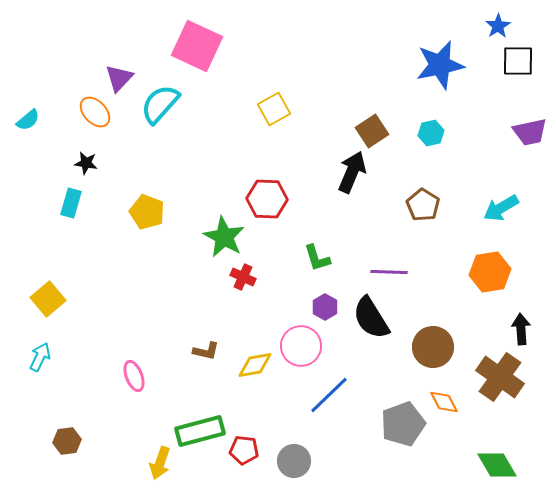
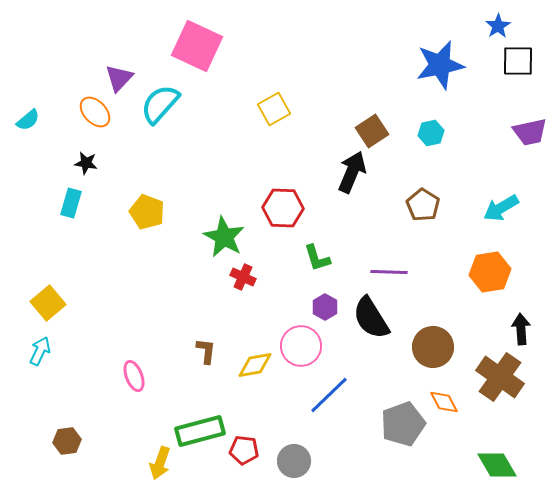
red hexagon at (267, 199): moved 16 px right, 9 px down
yellow square at (48, 299): moved 4 px down
brown L-shape at (206, 351): rotated 96 degrees counterclockwise
cyan arrow at (40, 357): moved 6 px up
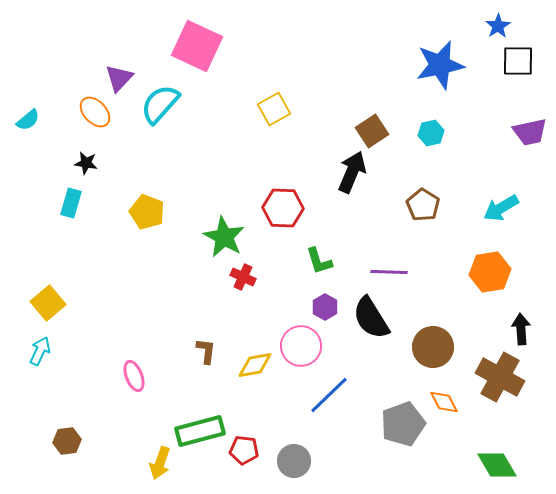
green L-shape at (317, 258): moved 2 px right, 3 px down
brown cross at (500, 377): rotated 6 degrees counterclockwise
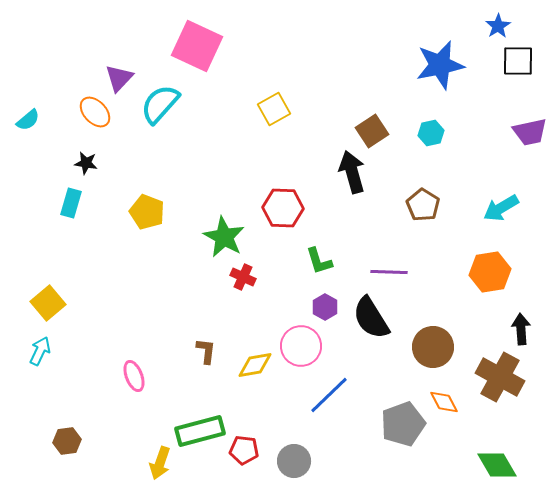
black arrow at (352, 172): rotated 39 degrees counterclockwise
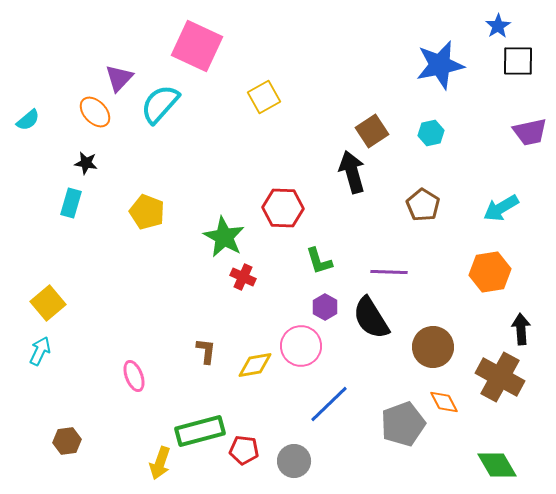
yellow square at (274, 109): moved 10 px left, 12 px up
blue line at (329, 395): moved 9 px down
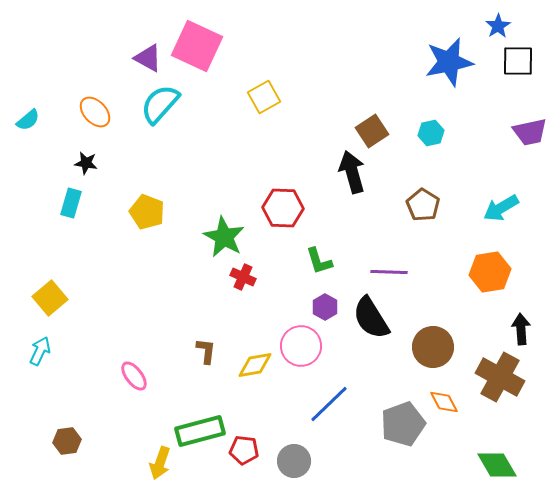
blue star at (440, 65): moved 9 px right, 3 px up
purple triangle at (119, 78): moved 29 px right, 20 px up; rotated 44 degrees counterclockwise
yellow square at (48, 303): moved 2 px right, 5 px up
pink ellipse at (134, 376): rotated 16 degrees counterclockwise
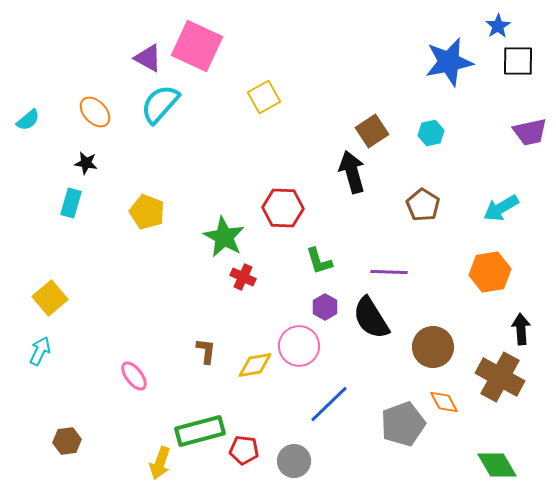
pink circle at (301, 346): moved 2 px left
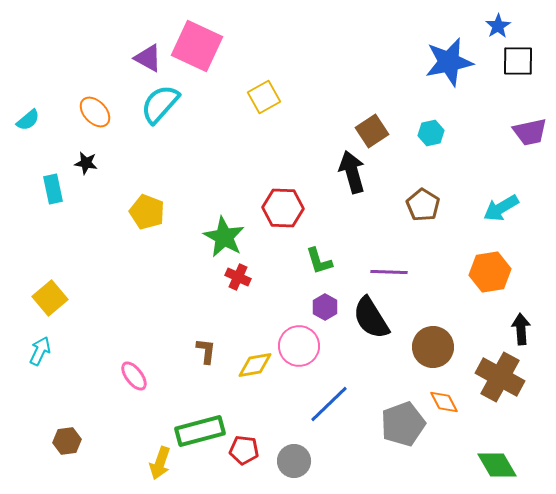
cyan rectangle at (71, 203): moved 18 px left, 14 px up; rotated 28 degrees counterclockwise
red cross at (243, 277): moved 5 px left
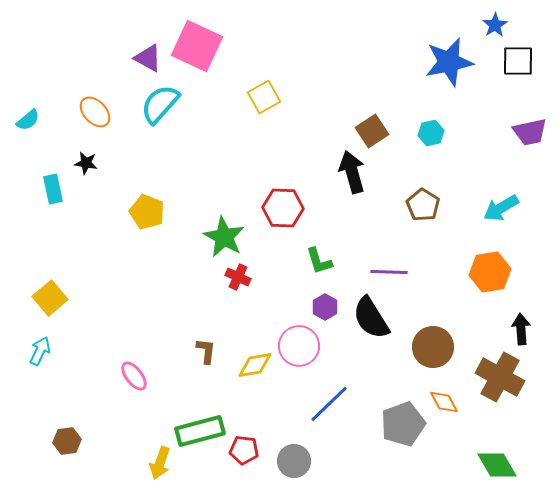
blue star at (498, 26): moved 3 px left, 1 px up
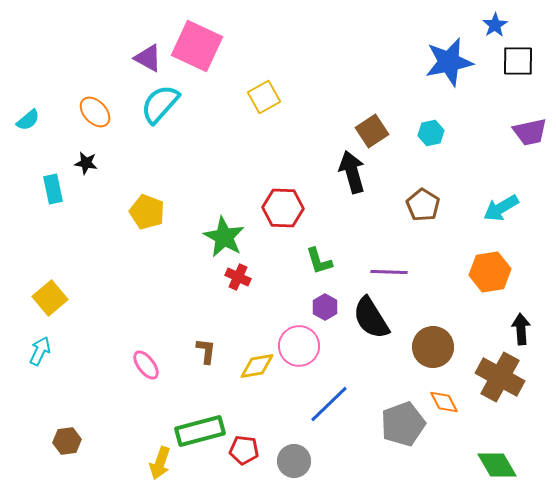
yellow diamond at (255, 365): moved 2 px right, 1 px down
pink ellipse at (134, 376): moved 12 px right, 11 px up
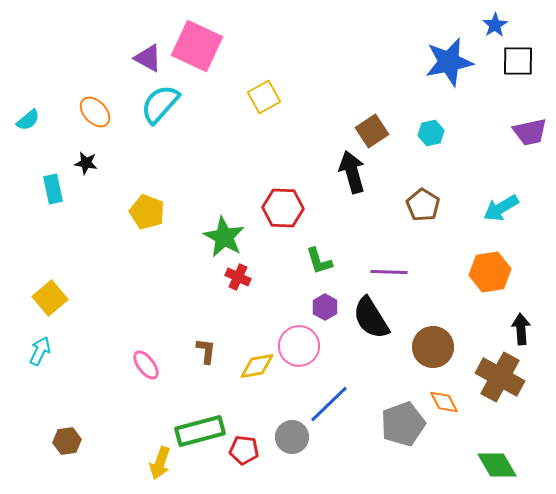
gray circle at (294, 461): moved 2 px left, 24 px up
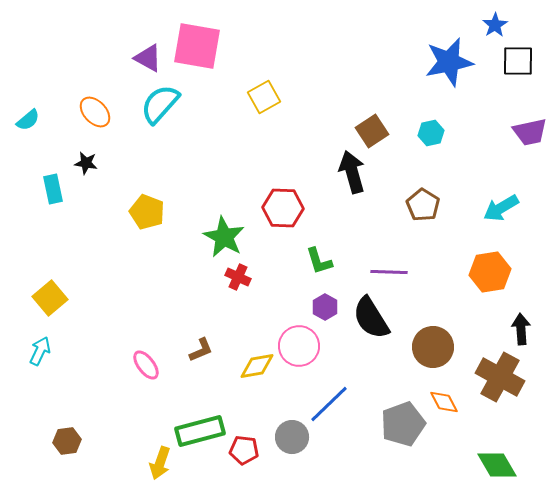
pink square at (197, 46): rotated 15 degrees counterclockwise
brown L-shape at (206, 351): moved 5 px left, 1 px up; rotated 60 degrees clockwise
